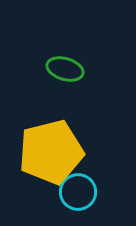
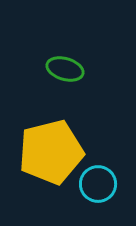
cyan circle: moved 20 px right, 8 px up
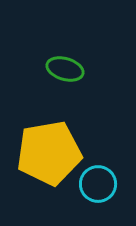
yellow pentagon: moved 2 px left, 1 px down; rotated 4 degrees clockwise
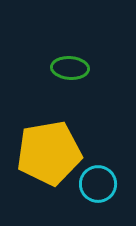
green ellipse: moved 5 px right, 1 px up; rotated 12 degrees counterclockwise
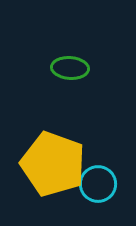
yellow pentagon: moved 4 px right, 11 px down; rotated 30 degrees clockwise
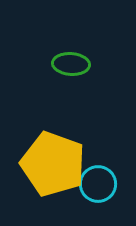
green ellipse: moved 1 px right, 4 px up
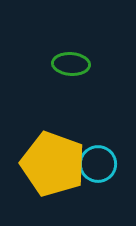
cyan circle: moved 20 px up
